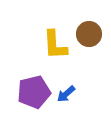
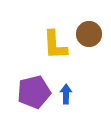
blue arrow: rotated 132 degrees clockwise
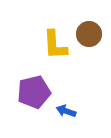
blue arrow: moved 17 px down; rotated 72 degrees counterclockwise
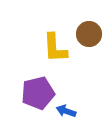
yellow L-shape: moved 3 px down
purple pentagon: moved 4 px right, 1 px down
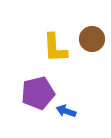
brown circle: moved 3 px right, 5 px down
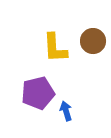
brown circle: moved 1 px right, 2 px down
blue arrow: rotated 54 degrees clockwise
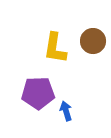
yellow L-shape: rotated 12 degrees clockwise
purple pentagon: rotated 12 degrees clockwise
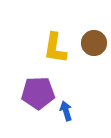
brown circle: moved 1 px right, 2 px down
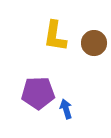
yellow L-shape: moved 12 px up
blue arrow: moved 2 px up
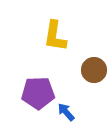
brown circle: moved 27 px down
blue arrow: moved 3 px down; rotated 24 degrees counterclockwise
